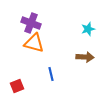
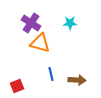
purple cross: rotated 12 degrees clockwise
cyan star: moved 18 px left, 6 px up; rotated 16 degrees clockwise
orange triangle: moved 6 px right
brown arrow: moved 8 px left, 23 px down
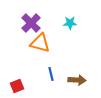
purple cross: rotated 12 degrees clockwise
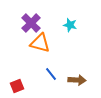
cyan star: moved 2 px down; rotated 16 degrees clockwise
blue line: rotated 24 degrees counterclockwise
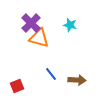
orange triangle: moved 1 px left, 5 px up
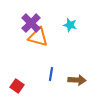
orange triangle: moved 1 px left, 1 px up
blue line: rotated 48 degrees clockwise
red square: rotated 32 degrees counterclockwise
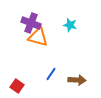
purple cross: rotated 24 degrees counterclockwise
blue line: rotated 24 degrees clockwise
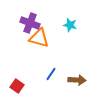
purple cross: moved 1 px left
orange triangle: moved 1 px right, 1 px down
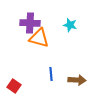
purple cross: rotated 18 degrees counterclockwise
blue line: rotated 40 degrees counterclockwise
red square: moved 3 px left
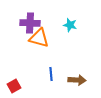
red square: rotated 24 degrees clockwise
